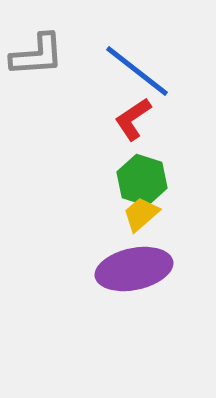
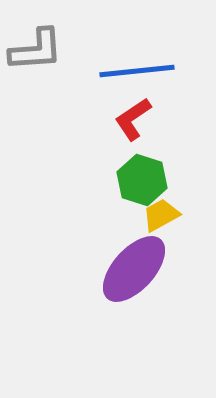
gray L-shape: moved 1 px left, 5 px up
blue line: rotated 44 degrees counterclockwise
yellow trapezoid: moved 20 px right, 1 px down; rotated 12 degrees clockwise
purple ellipse: rotated 36 degrees counterclockwise
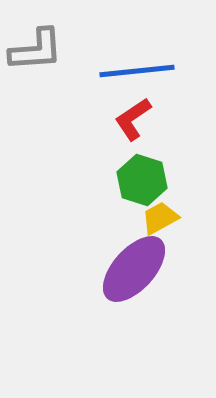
yellow trapezoid: moved 1 px left, 3 px down
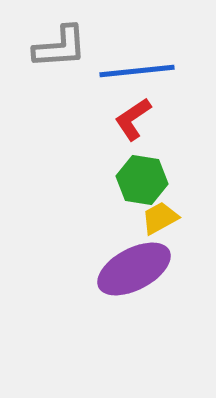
gray L-shape: moved 24 px right, 3 px up
green hexagon: rotated 9 degrees counterclockwise
purple ellipse: rotated 20 degrees clockwise
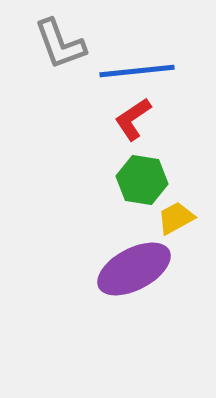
gray L-shape: moved 3 px up; rotated 74 degrees clockwise
yellow trapezoid: moved 16 px right
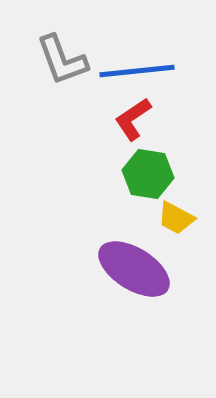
gray L-shape: moved 2 px right, 16 px down
green hexagon: moved 6 px right, 6 px up
yellow trapezoid: rotated 123 degrees counterclockwise
purple ellipse: rotated 60 degrees clockwise
